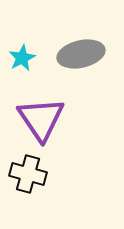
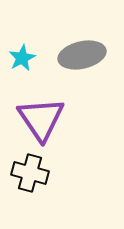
gray ellipse: moved 1 px right, 1 px down
black cross: moved 2 px right, 1 px up
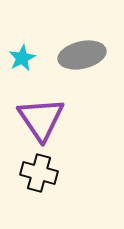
black cross: moved 9 px right
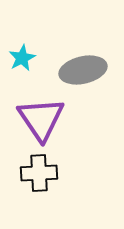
gray ellipse: moved 1 px right, 15 px down
black cross: rotated 18 degrees counterclockwise
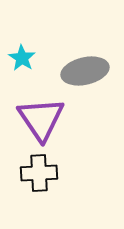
cyan star: rotated 12 degrees counterclockwise
gray ellipse: moved 2 px right, 1 px down
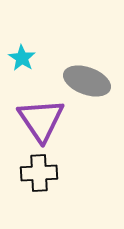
gray ellipse: moved 2 px right, 10 px down; rotated 33 degrees clockwise
purple triangle: moved 1 px down
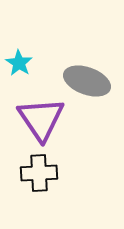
cyan star: moved 3 px left, 5 px down
purple triangle: moved 1 px up
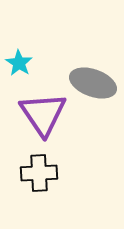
gray ellipse: moved 6 px right, 2 px down
purple triangle: moved 2 px right, 5 px up
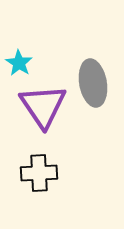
gray ellipse: rotated 60 degrees clockwise
purple triangle: moved 8 px up
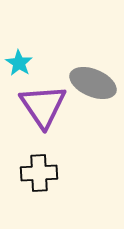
gray ellipse: rotated 57 degrees counterclockwise
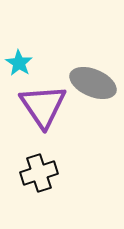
black cross: rotated 15 degrees counterclockwise
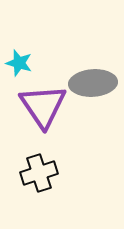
cyan star: rotated 16 degrees counterclockwise
gray ellipse: rotated 27 degrees counterclockwise
